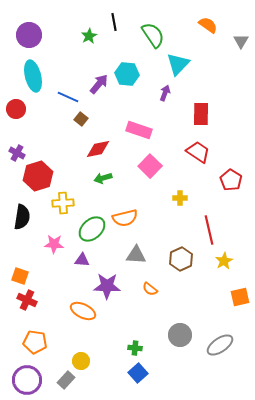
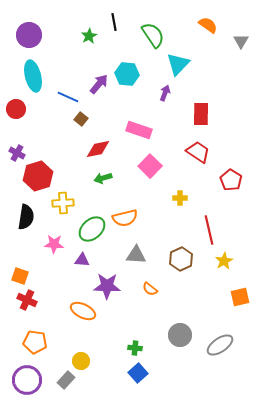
black semicircle at (22, 217): moved 4 px right
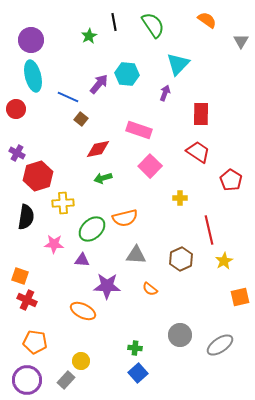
orange semicircle at (208, 25): moved 1 px left, 5 px up
purple circle at (29, 35): moved 2 px right, 5 px down
green semicircle at (153, 35): moved 10 px up
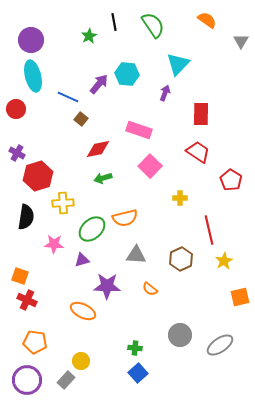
purple triangle at (82, 260): rotated 21 degrees counterclockwise
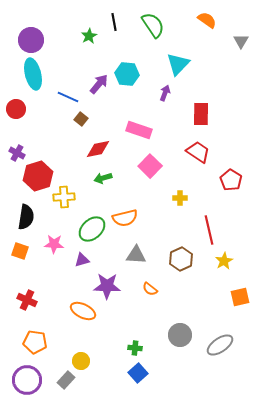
cyan ellipse at (33, 76): moved 2 px up
yellow cross at (63, 203): moved 1 px right, 6 px up
orange square at (20, 276): moved 25 px up
